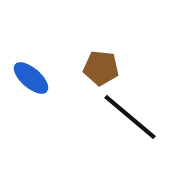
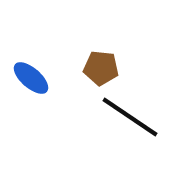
black line: rotated 6 degrees counterclockwise
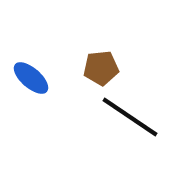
brown pentagon: rotated 12 degrees counterclockwise
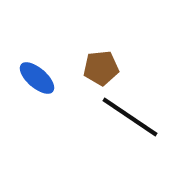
blue ellipse: moved 6 px right
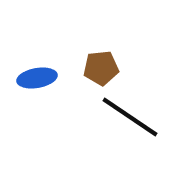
blue ellipse: rotated 51 degrees counterclockwise
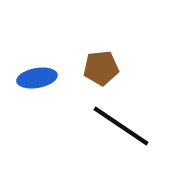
black line: moved 9 px left, 9 px down
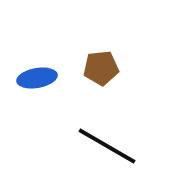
black line: moved 14 px left, 20 px down; rotated 4 degrees counterclockwise
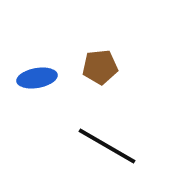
brown pentagon: moved 1 px left, 1 px up
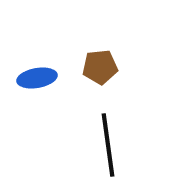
black line: moved 1 px right, 1 px up; rotated 52 degrees clockwise
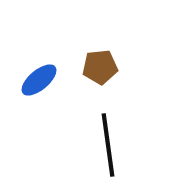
blue ellipse: moved 2 px right, 2 px down; rotated 30 degrees counterclockwise
